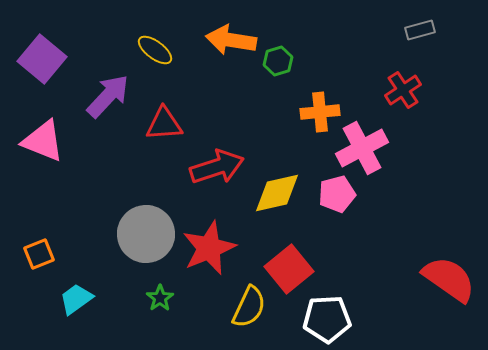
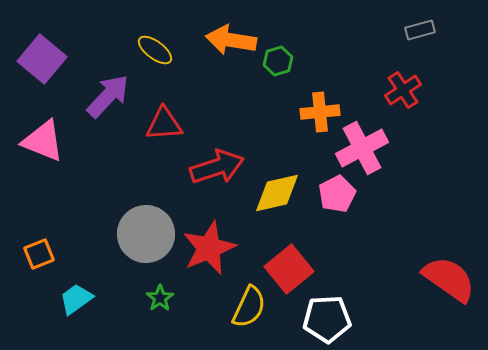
pink pentagon: rotated 12 degrees counterclockwise
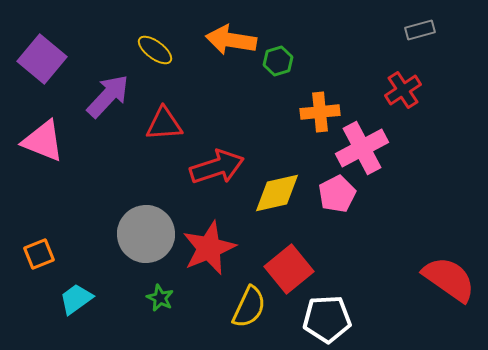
green star: rotated 12 degrees counterclockwise
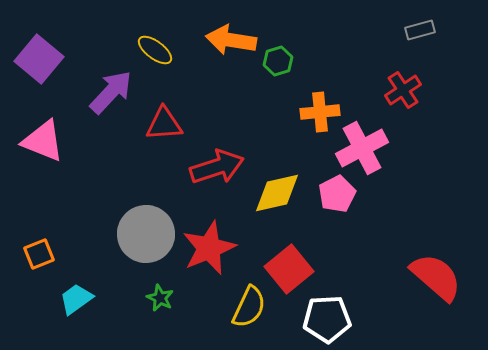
purple square: moved 3 px left
purple arrow: moved 3 px right, 4 px up
red semicircle: moved 13 px left, 2 px up; rotated 6 degrees clockwise
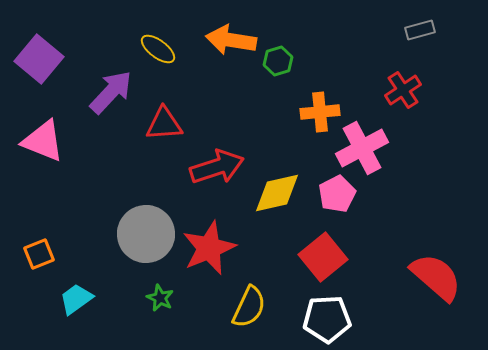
yellow ellipse: moved 3 px right, 1 px up
red square: moved 34 px right, 12 px up
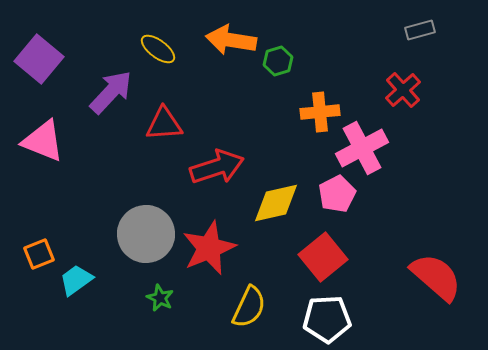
red cross: rotated 9 degrees counterclockwise
yellow diamond: moved 1 px left, 10 px down
cyan trapezoid: moved 19 px up
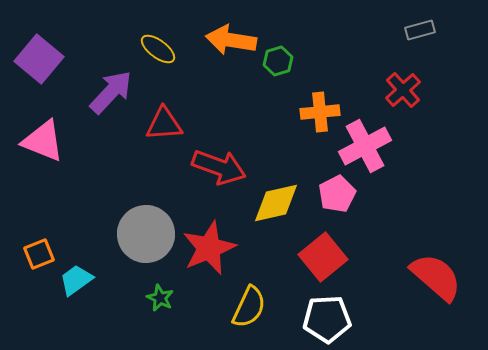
pink cross: moved 3 px right, 2 px up
red arrow: moved 2 px right; rotated 38 degrees clockwise
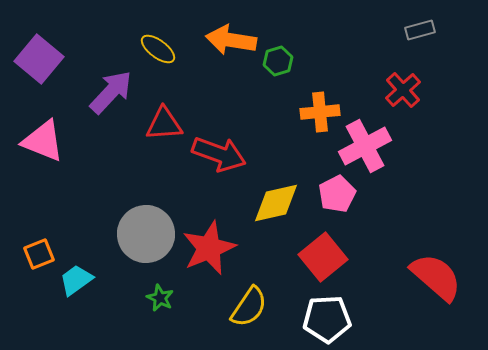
red arrow: moved 13 px up
yellow semicircle: rotated 9 degrees clockwise
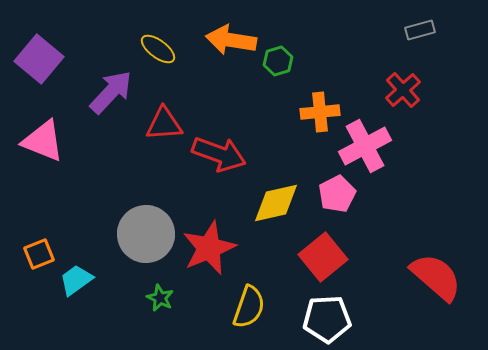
yellow semicircle: rotated 15 degrees counterclockwise
